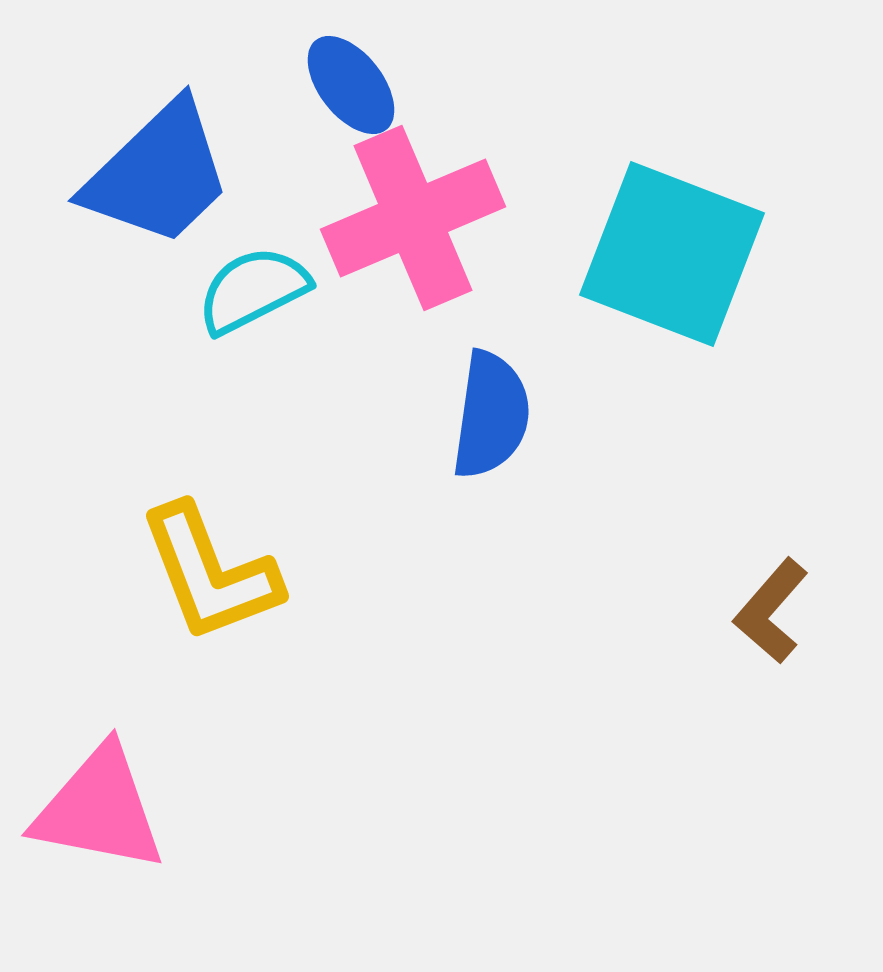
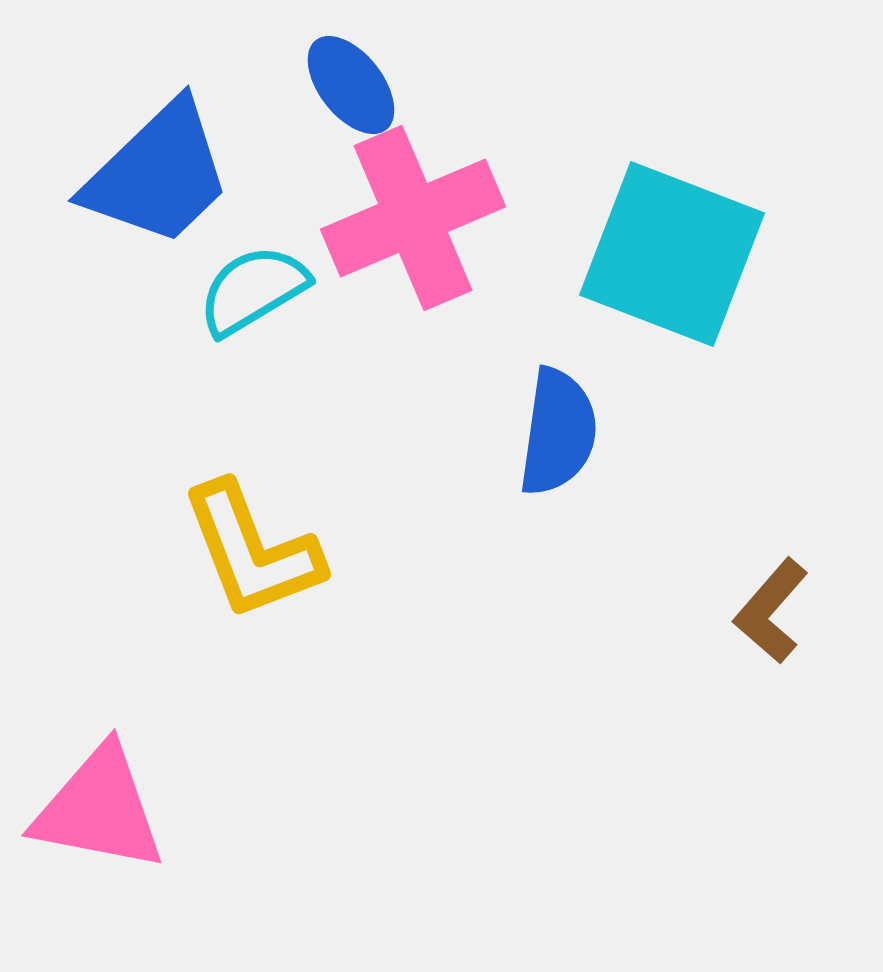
cyan semicircle: rotated 4 degrees counterclockwise
blue semicircle: moved 67 px right, 17 px down
yellow L-shape: moved 42 px right, 22 px up
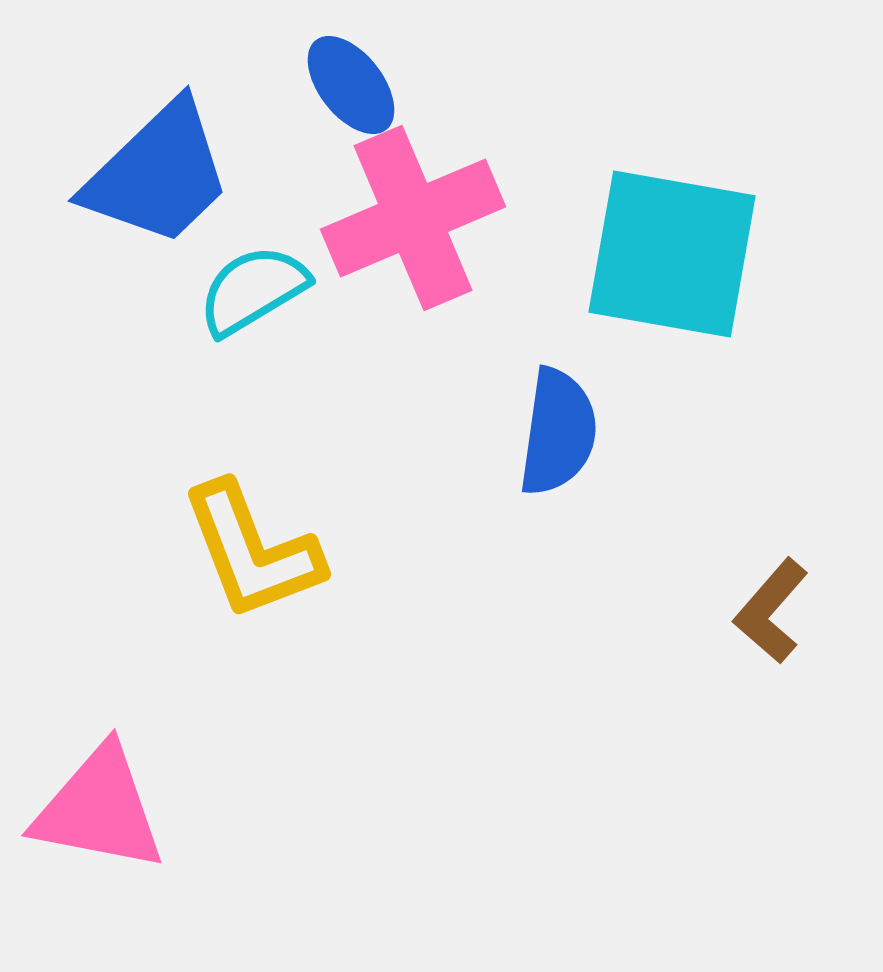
cyan square: rotated 11 degrees counterclockwise
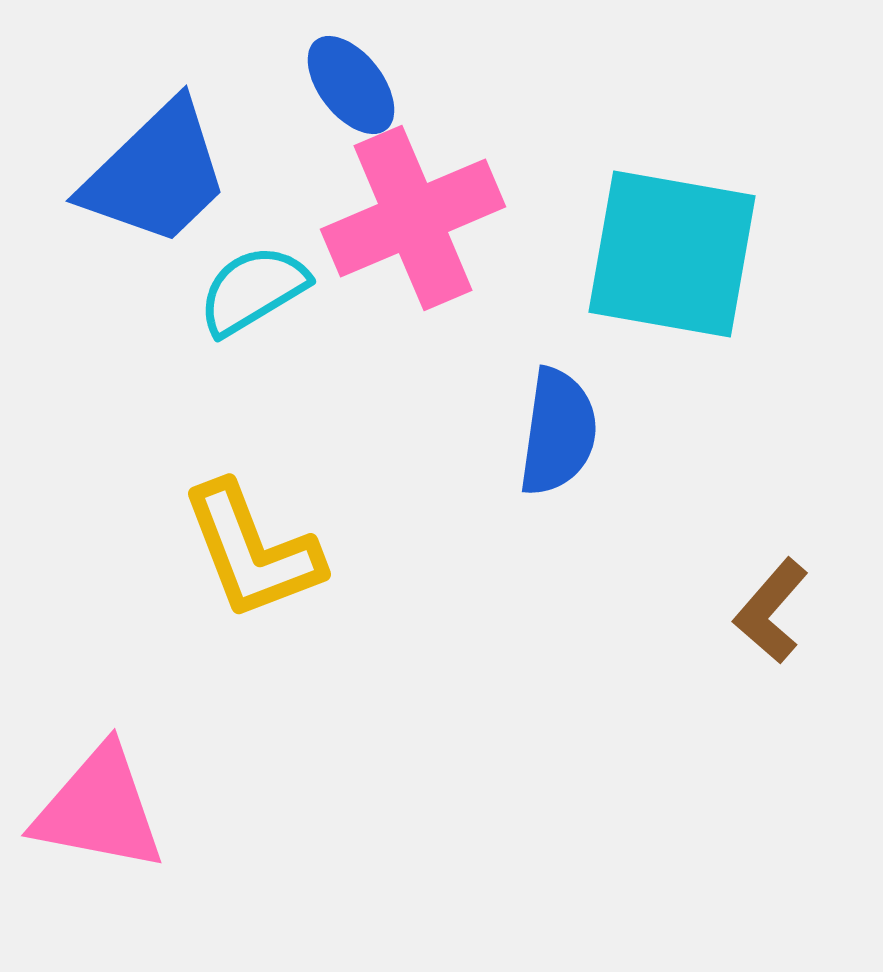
blue trapezoid: moved 2 px left
